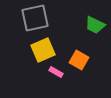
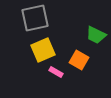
green trapezoid: moved 1 px right, 10 px down
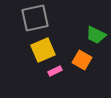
orange square: moved 3 px right
pink rectangle: moved 1 px left, 1 px up; rotated 56 degrees counterclockwise
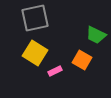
yellow square: moved 8 px left, 3 px down; rotated 35 degrees counterclockwise
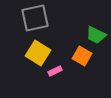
yellow square: moved 3 px right
orange square: moved 4 px up
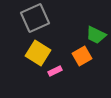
gray square: rotated 12 degrees counterclockwise
orange square: rotated 30 degrees clockwise
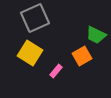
yellow square: moved 8 px left
pink rectangle: moved 1 px right; rotated 24 degrees counterclockwise
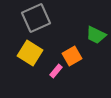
gray square: moved 1 px right
orange square: moved 10 px left
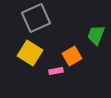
green trapezoid: rotated 85 degrees clockwise
pink rectangle: rotated 40 degrees clockwise
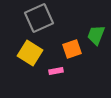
gray square: moved 3 px right
orange square: moved 7 px up; rotated 12 degrees clockwise
